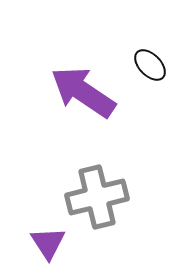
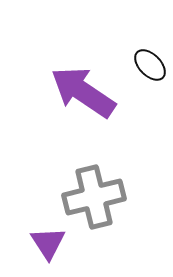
gray cross: moved 3 px left
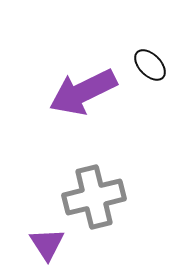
purple arrow: rotated 60 degrees counterclockwise
purple triangle: moved 1 px left, 1 px down
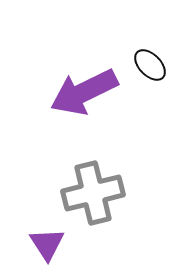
purple arrow: moved 1 px right
gray cross: moved 1 px left, 4 px up
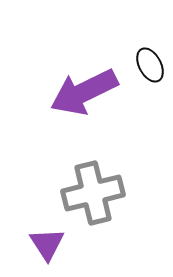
black ellipse: rotated 16 degrees clockwise
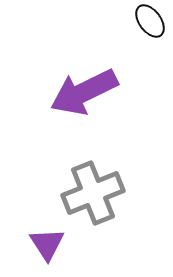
black ellipse: moved 44 px up; rotated 8 degrees counterclockwise
gray cross: rotated 8 degrees counterclockwise
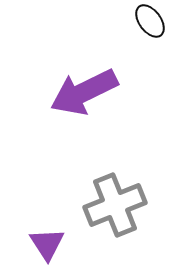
gray cross: moved 22 px right, 12 px down
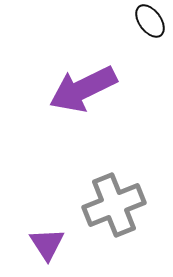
purple arrow: moved 1 px left, 3 px up
gray cross: moved 1 px left
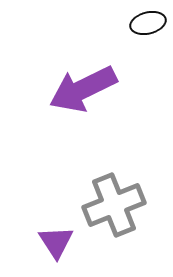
black ellipse: moved 2 px left, 2 px down; rotated 68 degrees counterclockwise
purple triangle: moved 9 px right, 2 px up
